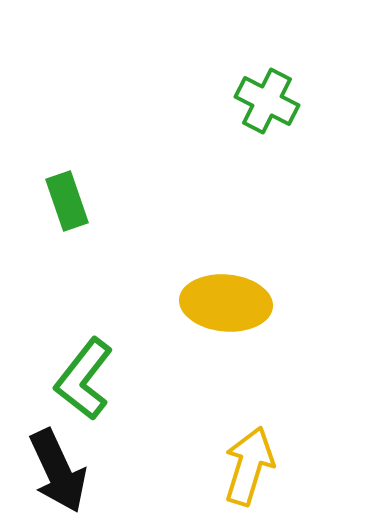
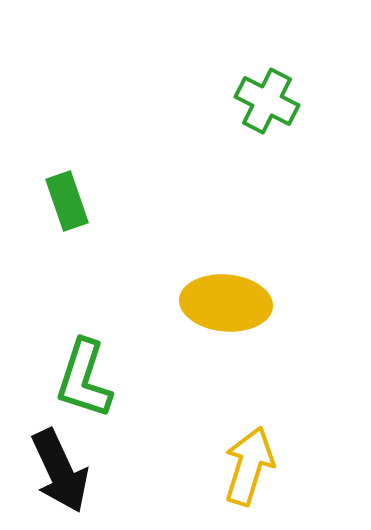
green L-shape: rotated 20 degrees counterclockwise
black arrow: moved 2 px right
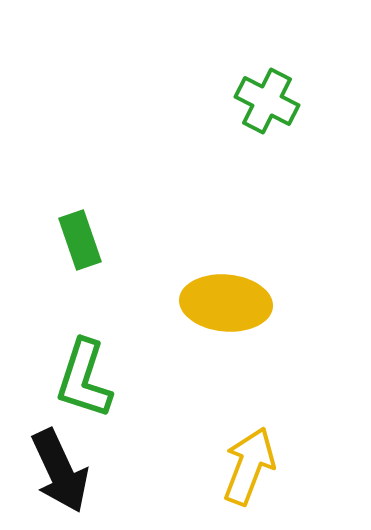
green rectangle: moved 13 px right, 39 px down
yellow arrow: rotated 4 degrees clockwise
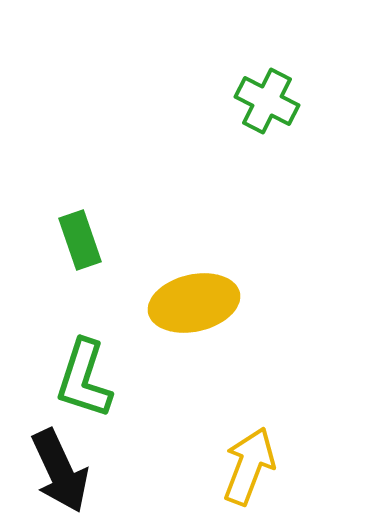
yellow ellipse: moved 32 px left; rotated 18 degrees counterclockwise
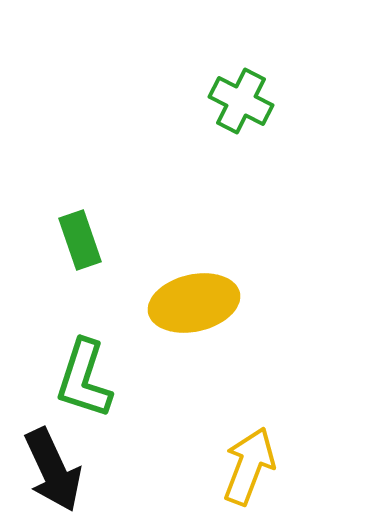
green cross: moved 26 px left
black arrow: moved 7 px left, 1 px up
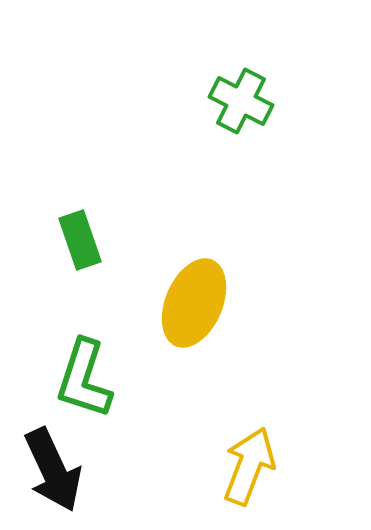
yellow ellipse: rotated 54 degrees counterclockwise
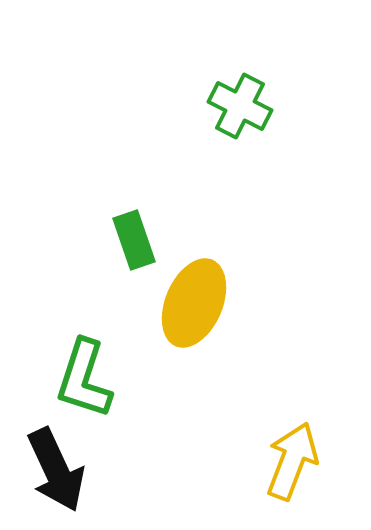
green cross: moved 1 px left, 5 px down
green rectangle: moved 54 px right
yellow arrow: moved 43 px right, 5 px up
black arrow: moved 3 px right
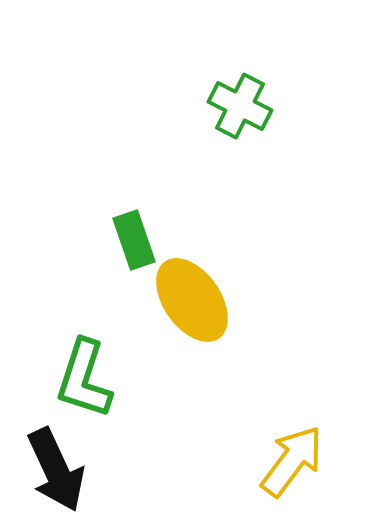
yellow ellipse: moved 2 px left, 3 px up; rotated 58 degrees counterclockwise
yellow arrow: rotated 16 degrees clockwise
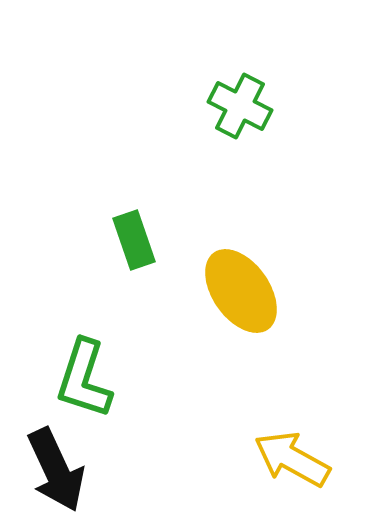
yellow ellipse: moved 49 px right, 9 px up
yellow arrow: moved 2 px up; rotated 98 degrees counterclockwise
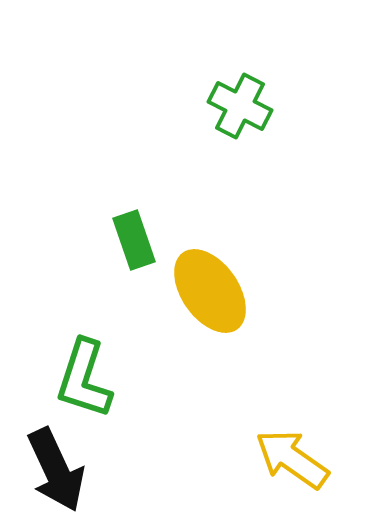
yellow ellipse: moved 31 px left
yellow arrow: rotated 6 degrees clockwise
